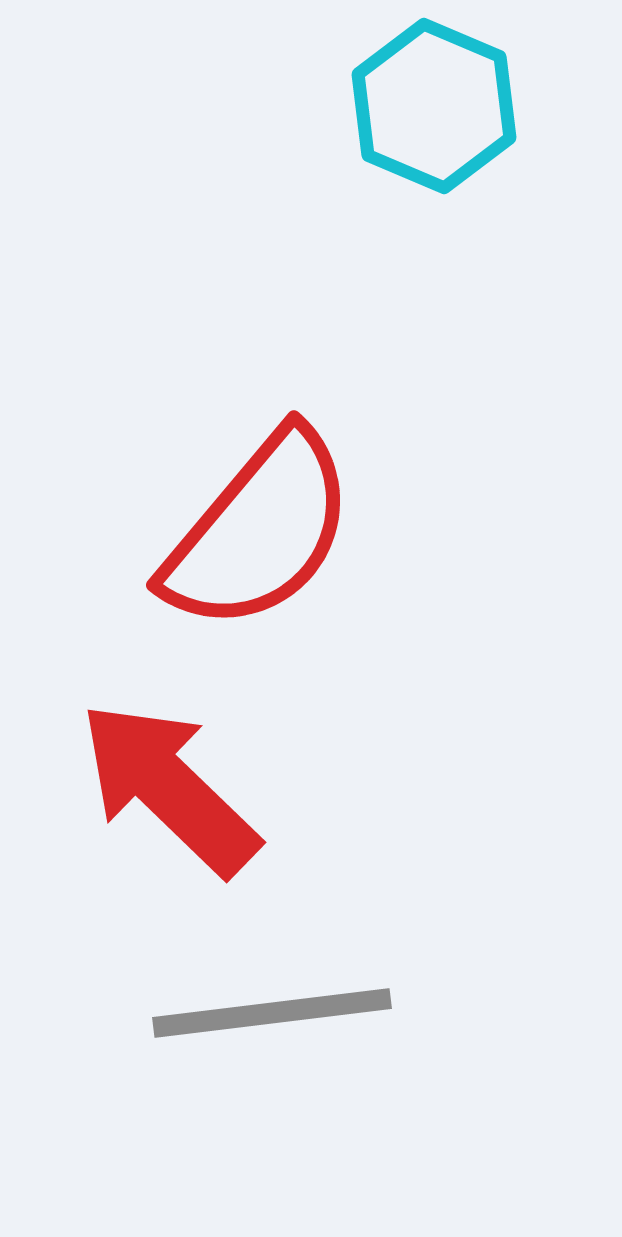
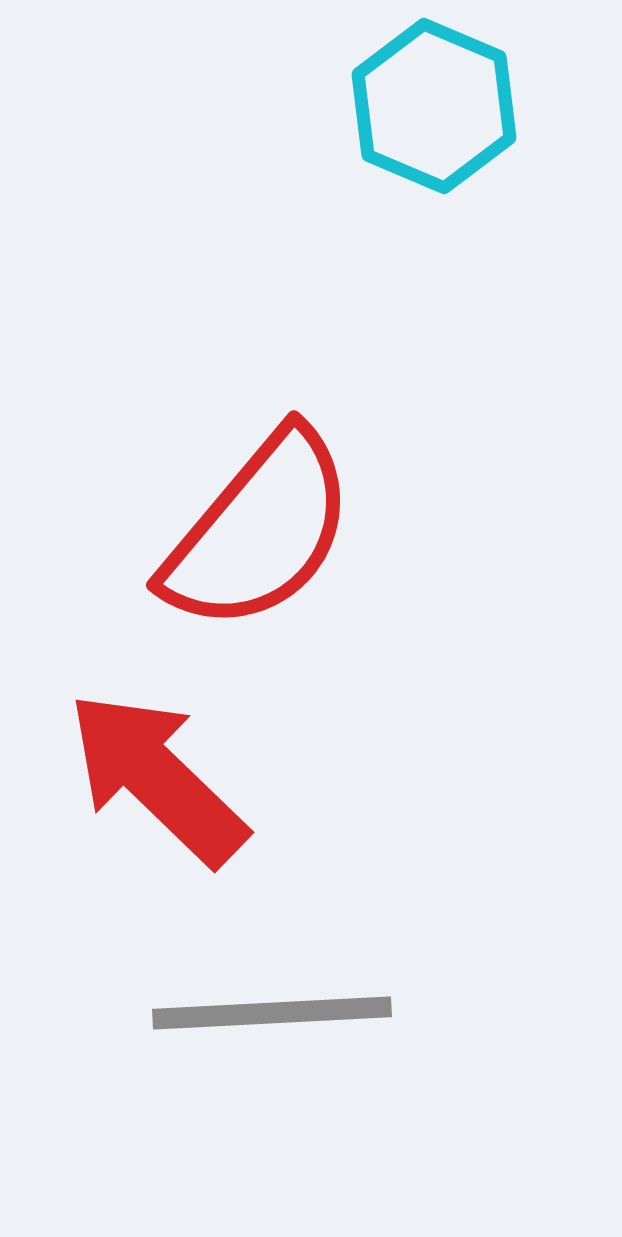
red arrow: moved 12 px left, 10 px up
gray line: rotated 4 degrees clockwise
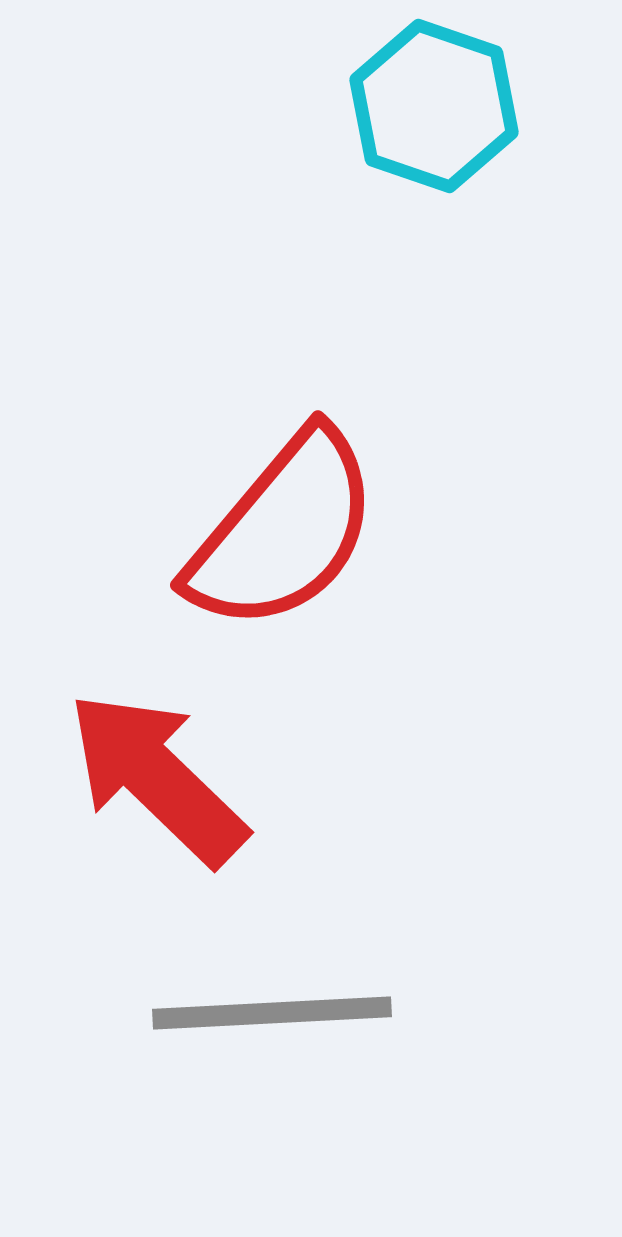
cyan hexagon: rotated 4 degrees counterclockwise
red semicircle: moved 24 px right
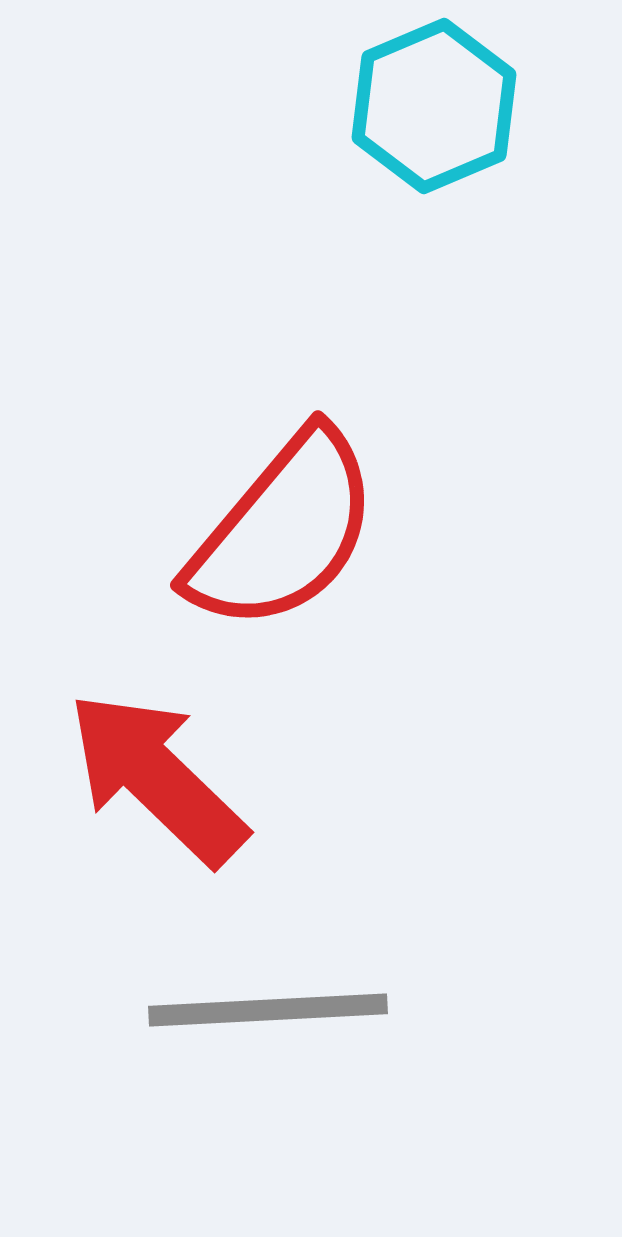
cyan hexagon: rotated 18 degrees clockwise
gray line: moved 4 px left, 3 px up
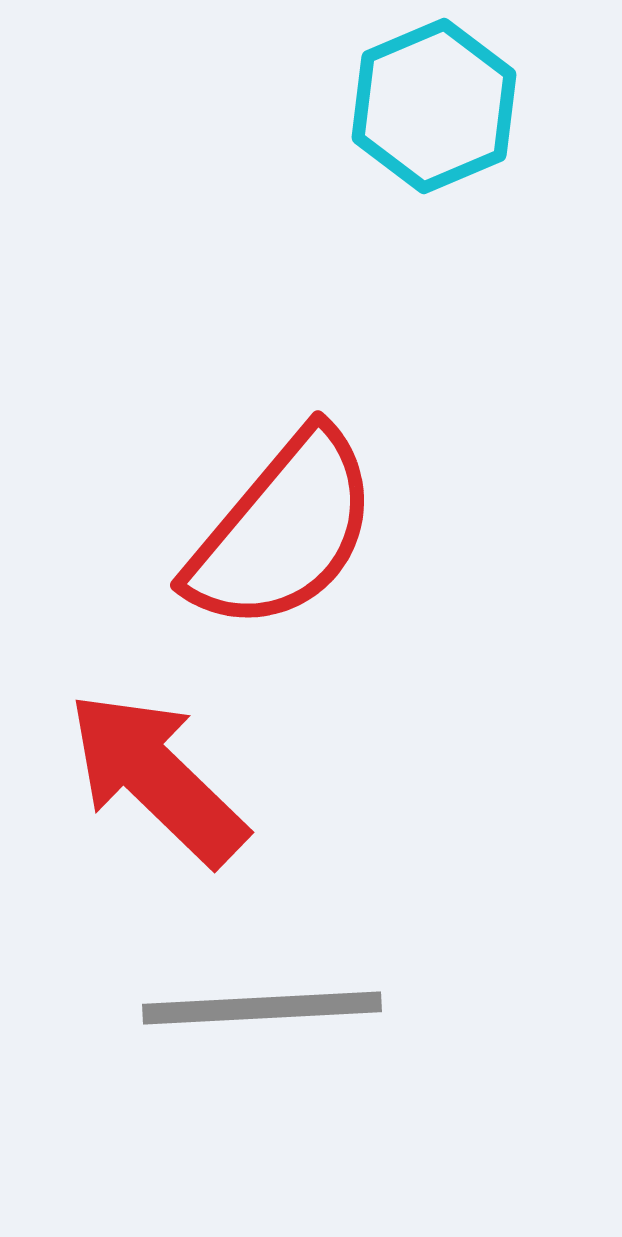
gray line: moved 6 px left, 2 px up
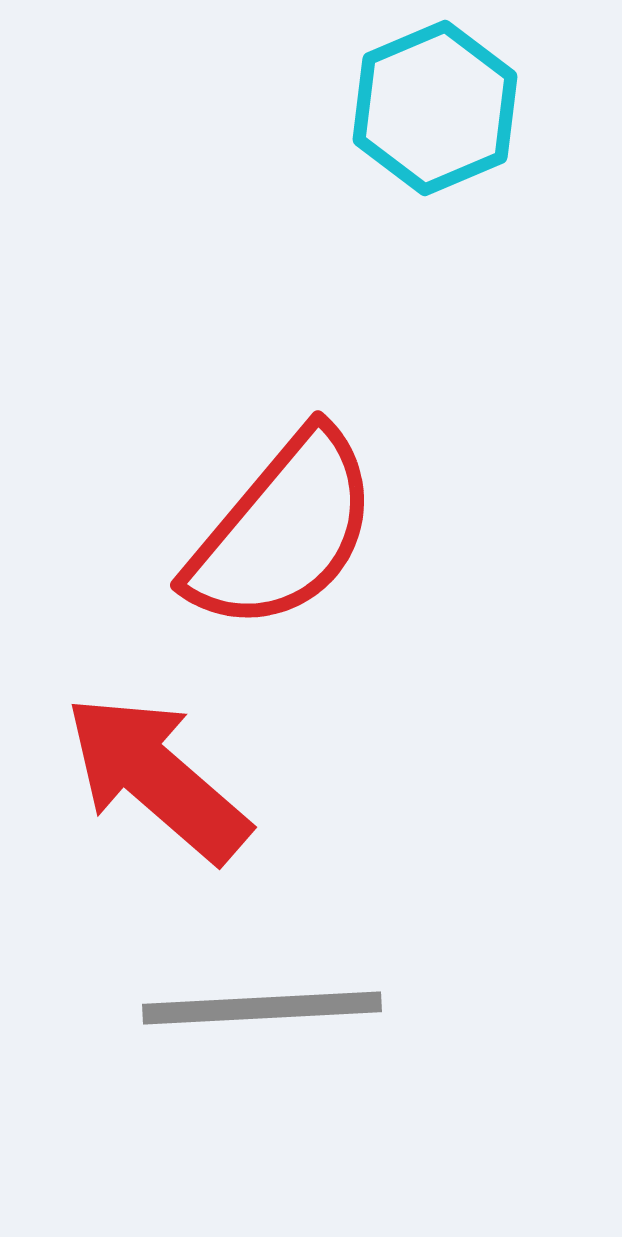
cyan hexagon: moved 1 px right, 2 px down
red arrow: rotated 3 degrees counterclockwise
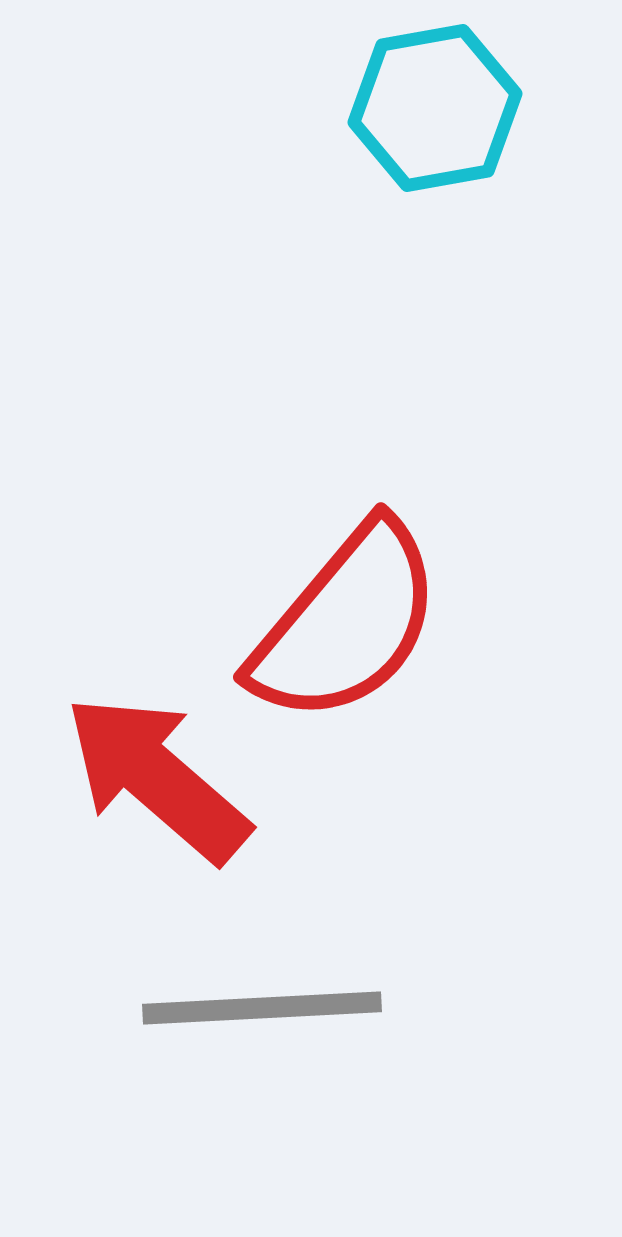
cyan hexagon: rotated 13 degrees clockwise
red semicircle: moved 63 px right, 92 px down
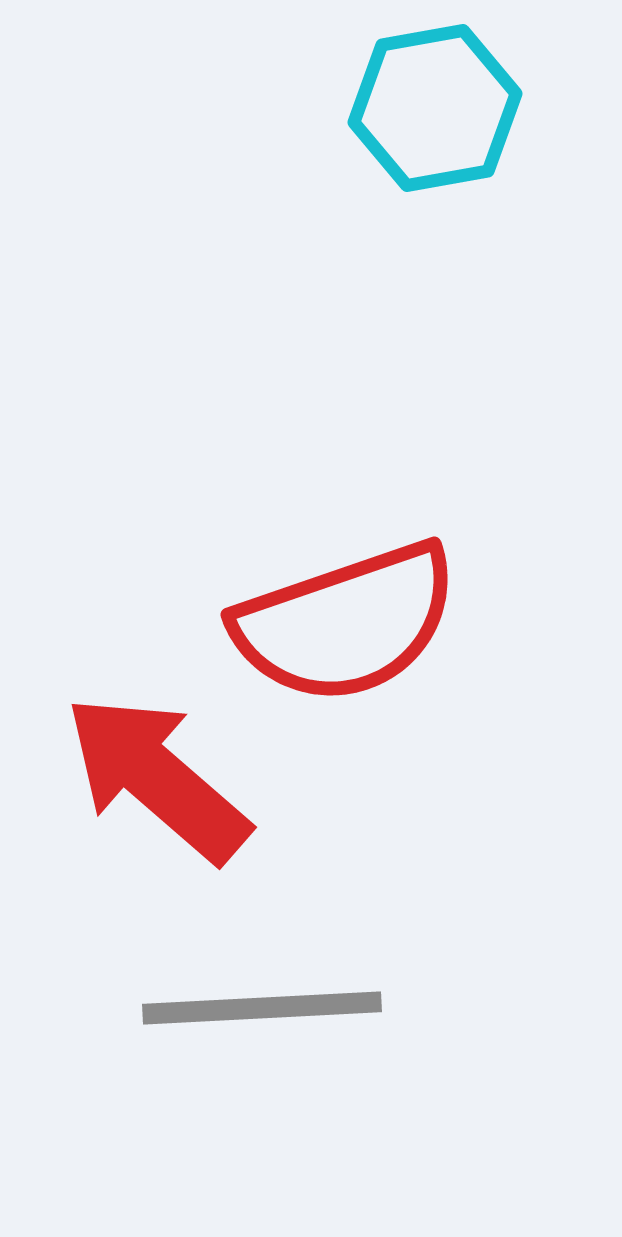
red semicircle: rotated 31 degrees clockwise
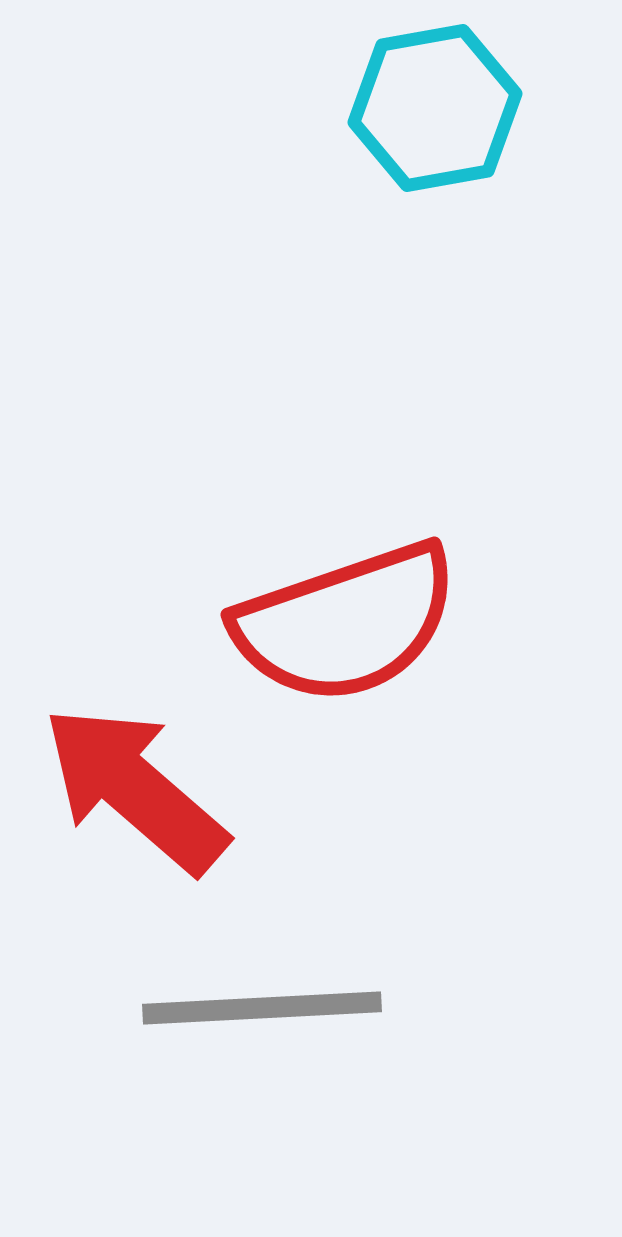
red arrow: moved 22 px left, 11 px down
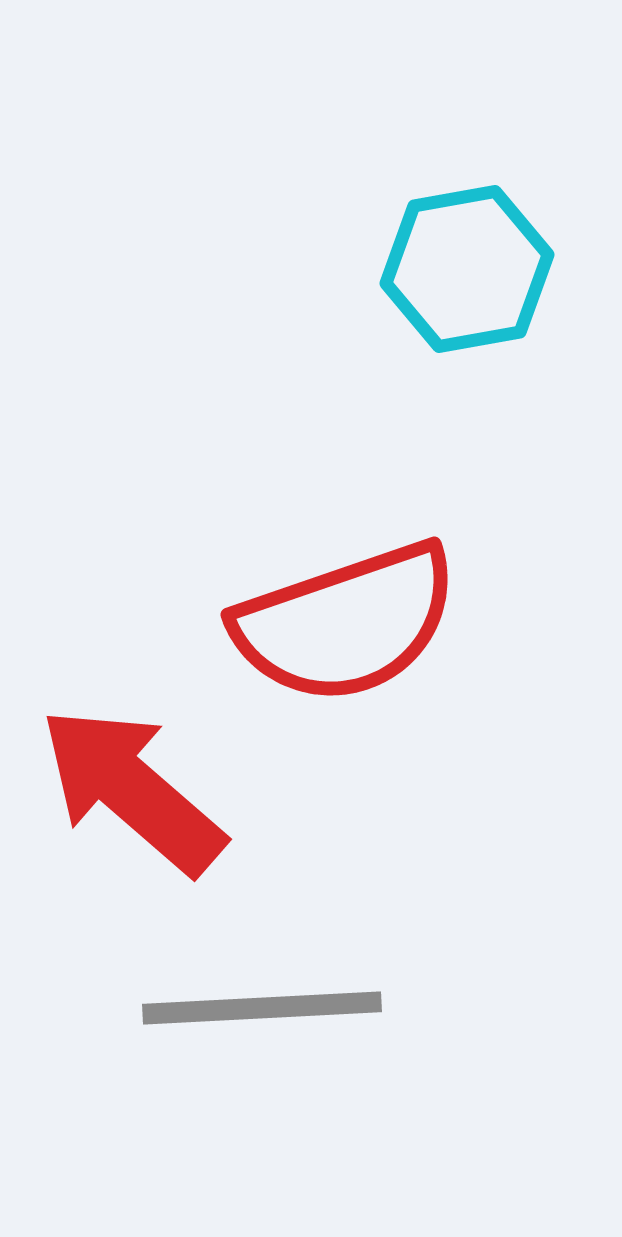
cyan hexagon: moved 32 px right, 161 px down
red arrow: moved 3 px left, 1 px down
